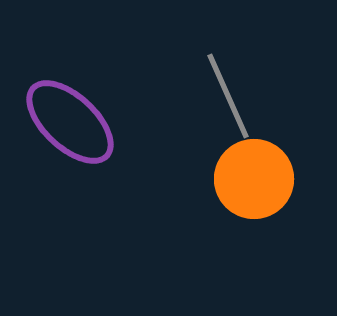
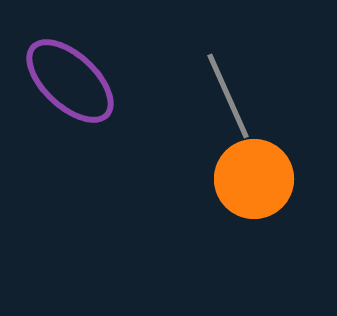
purple ellipse: moved 41 px up
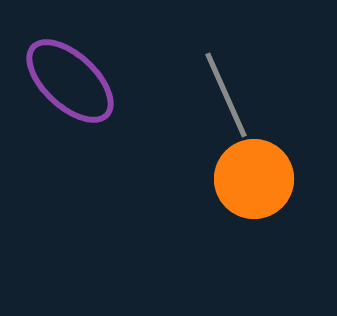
gray line: moved 2 px left, 1 px up
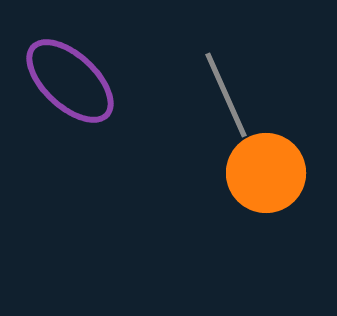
orange circle: moved 12 px right, 6 px up
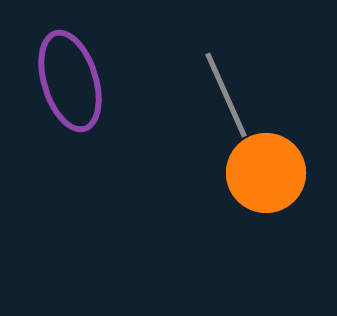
purple ellipse: rotated 30 degrees clockwise
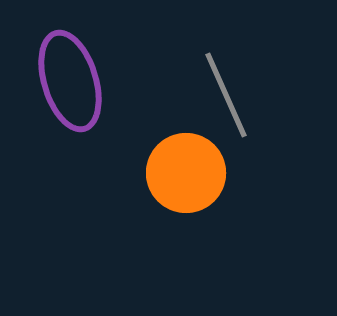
orange circle: moved 80 px left
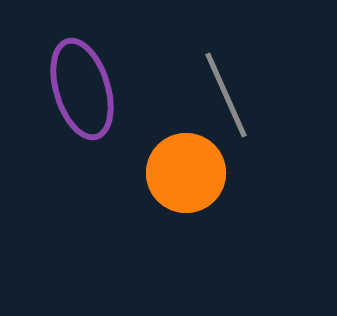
purple ellipse: moved 12 px right, 8 px down
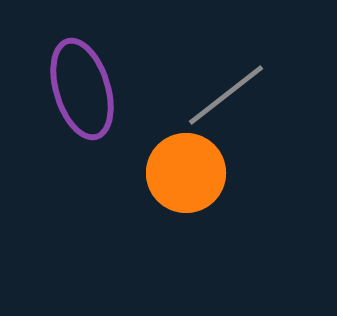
gray line: rotated 76 degrees clockwise
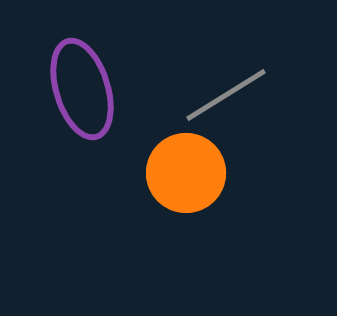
gray line: rotated 6 degrees clockwise
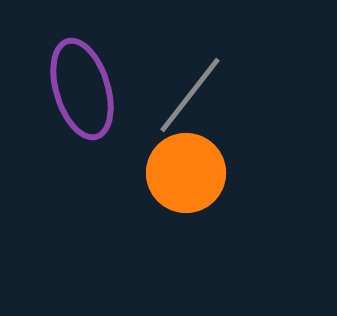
gray line: moved 36 px left; rotated 20 degrees counterclockwise
